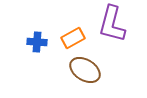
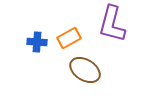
orange rectangle: moved 4 px left
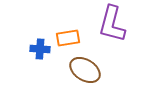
orange rectangle: moved 1 px left; rotated 20 degrees clockwise
blue cross: moved 3 px right, 7 px down
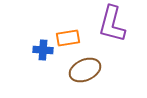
blue cross: moved 3 px right, 1 px down
brown ellipse: rotated 56 degrees counterclockwise
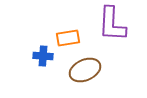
purple L-shape: rotated 12 degrees counterclockwise
blue cross: moved 6 px down
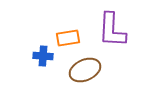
purple L-shape: moved 6 px down
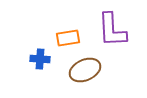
purple L-shape: rotated 6 degrees counterclockwise
blue cross: moved 3 px left, 3 px down
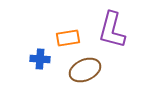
purple L-shape: rotated 18 degrees clockwise
